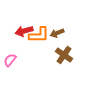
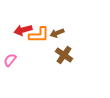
red arrow: moved 1 px left, 1 px up
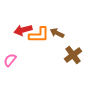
brown arrow: rotated 48 degrees clockwise
brown cross: moved 9 px right; rotated 18 degrees clockwise
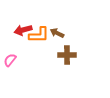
brown cross: moved 6 px left; rotated 36 degrees clockwise
